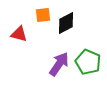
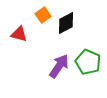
orange square: rotated 28 degrees counterclockwise
purple arrow: moved 2 px down
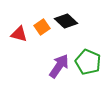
orange square: moved 1 px left, 12 px down
black diamond: moved 2 px up; rotated 70 degrees clockwise
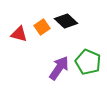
purple arrow: moved 2 px down
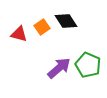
black diamond: rotated 15 degrees clockwise
green pentagon: moved 3 px down
purple arrow: rotated 15 degrees clockwise
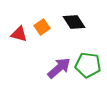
black diamond: moved 8 px right, 1 px down
green pentagon: rotated 15 degrees counterclockwise
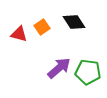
green pentagon: moved 7 px down
